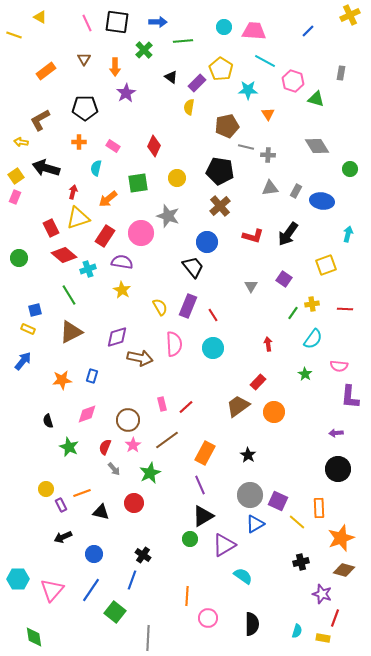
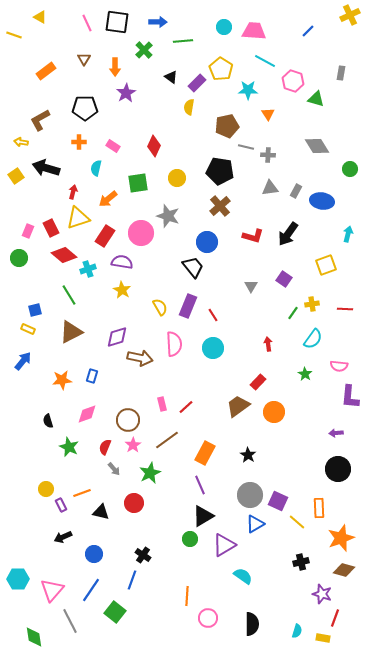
pink rectangle at (15, 197): moved 13 px right, 34 px down
gray line at (148, 638): moved 78 px left, 17 px up; rotated 30 degrees counterclockwise
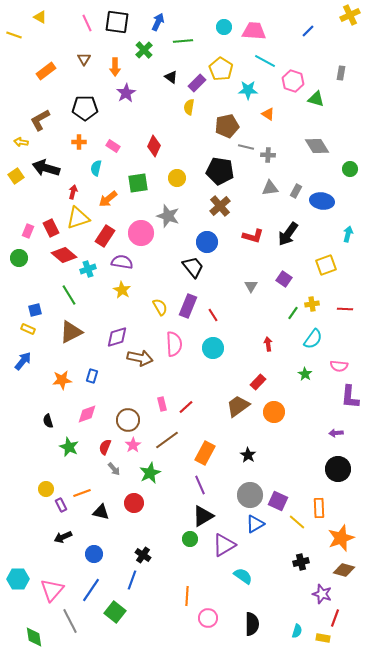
blue arrow at (158, 22): rotated 66 degrees counterclockwise
orange triangle at (268, 114): rotated 24 degrees counterclockwise
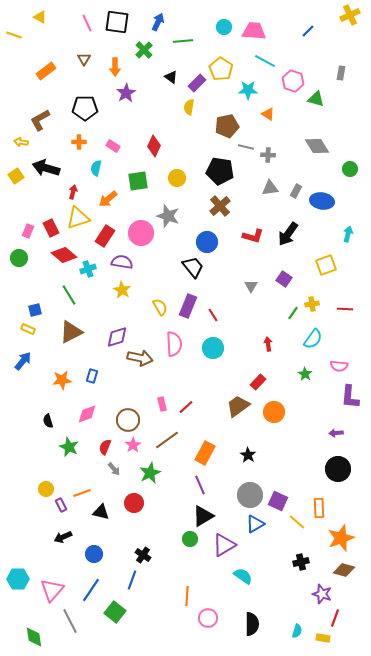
green square at (138, 183): moved 2 px up
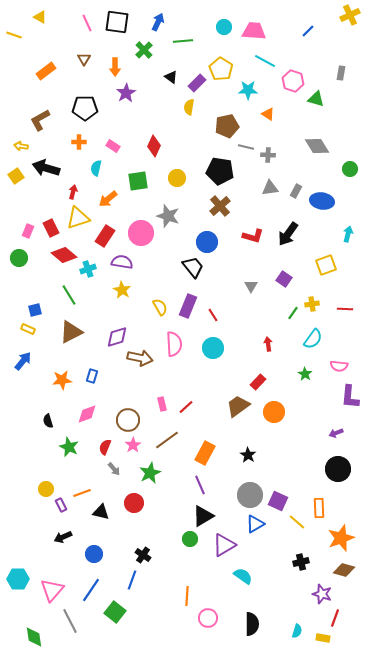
yellow arrow at (21, 142): moved 4 px down
purple arrow at (336, 433): rotated 16 degrees counterclockwise
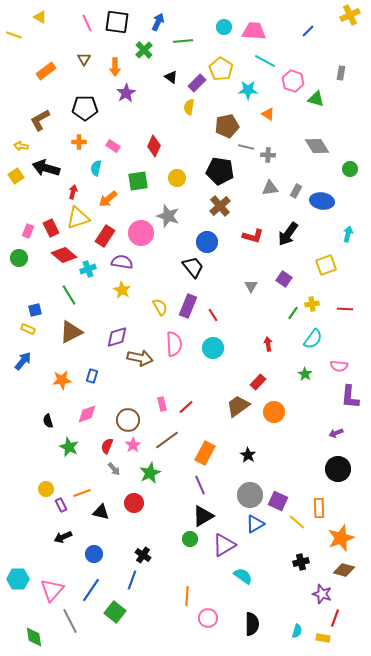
red semicircle at (105, 447): moved 2 px right, 1 px up
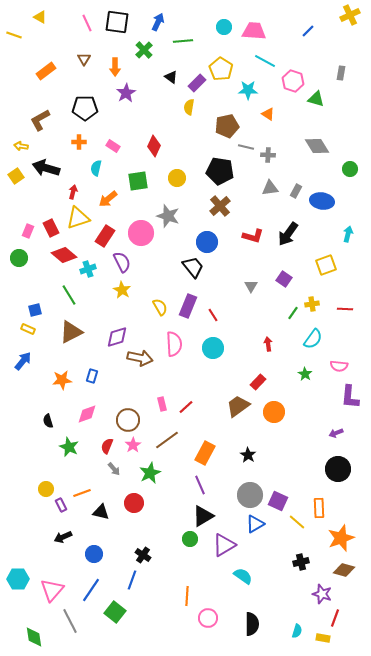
purple semicircle at (122, 262): rotated 55 degrees clockwise
